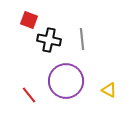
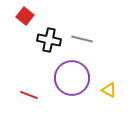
red square: moved 4 px left, 4 px up; rotated 18 degrees clockwise
gray line: rotated 70 degrees counterclockwise
purple circle: moved 6 px right, 3 px up
red line: rotated 30 degrees counterclockwise
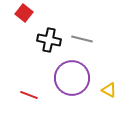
red square: moved 1 px left, 3 px up
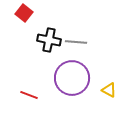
gray line: moved 6 px left, 3 px down; rotated 10 degrees counterclockwise
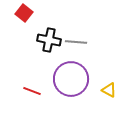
purple circle: moved 1 px left, 1 px down
red line: moved 3 px right, 4 px up
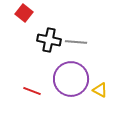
yellow triangle: moved 9 px left
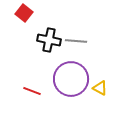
gray line: moved 1 px up
yellow triangle: moved 2 px up
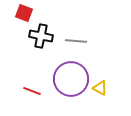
red square: rotated 18 degrees counterclockwise
black cross: moved 8 px left, 4 px up
